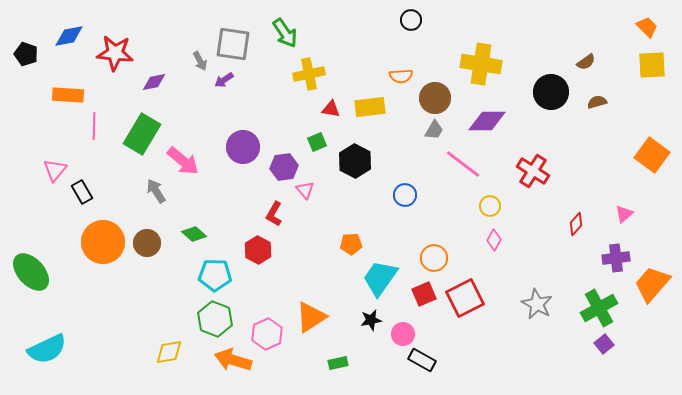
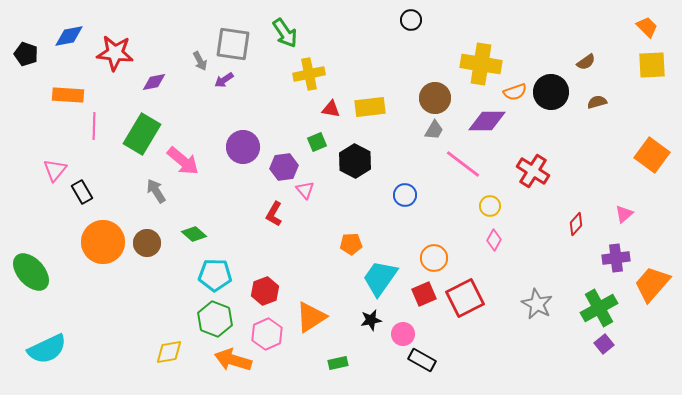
orange semicircle at (401, 76): moved 114 px right, 16 px down; rotated 15 degrees counterclockwise
red hexagon at (258, 250): moved 7 px right, 41 px down; rotated 12 degrees clockwise
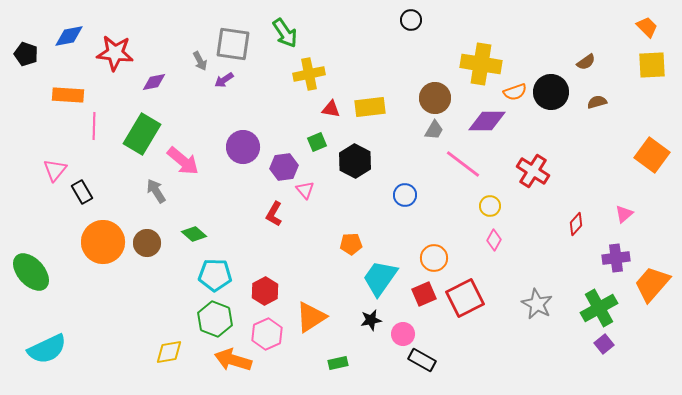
red hexagon at (265, 291): rotated 8 degrees counterclockwise
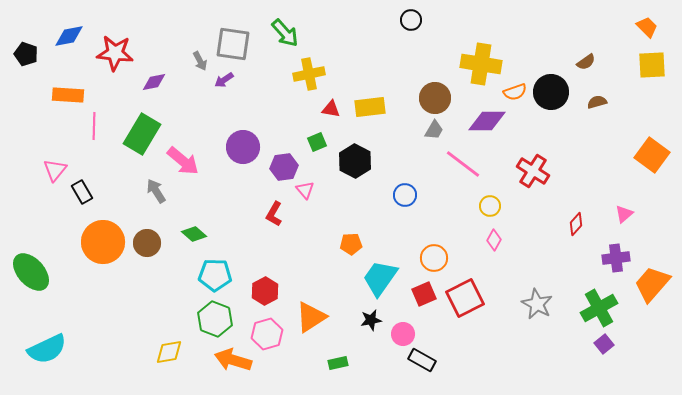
green arrow at (285, 33): rotated 8 degrees counterclockwise
pink hexagon at (267, 334): rotated 8 degrees clockwise
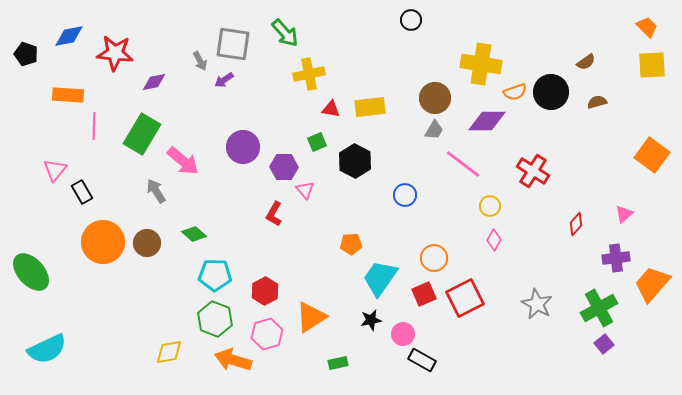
purple hexagon at (284, 167): rotated 8 degrees clockwise
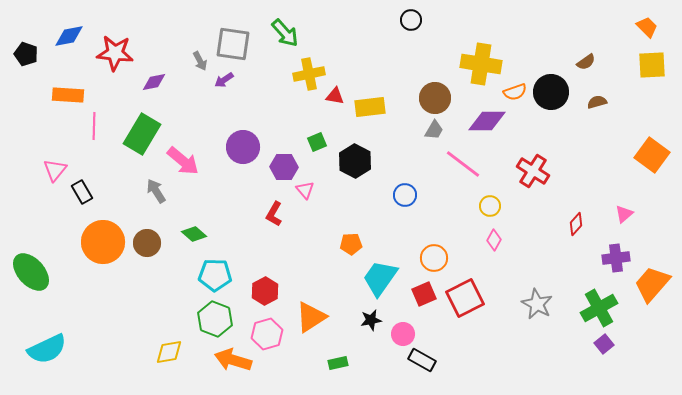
red triangle at (331, 109): moved 4 px right, 13 px up
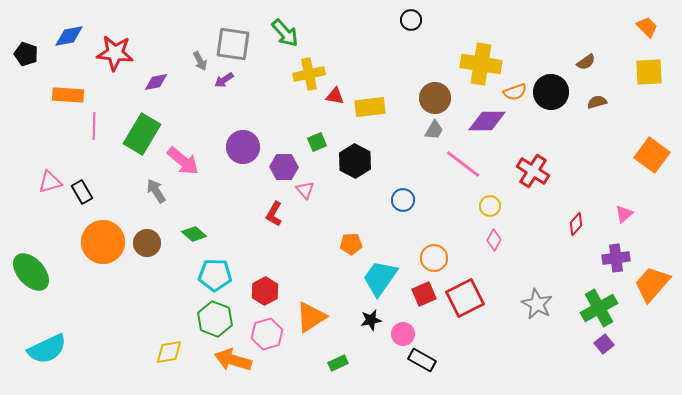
yellow square at (652, 65): moved 3 px left, 7 px down
purple diamond at (154, 82): moved 2 px right
pink triangle at (55, 170): moved 5 px left, 12 px down; rotated 35 degrees clockwise
blue circle at (405, 195): moved 2 px left, 5 px down
green rectangle at (338, 363): rotated 12 degrees counterclockwise
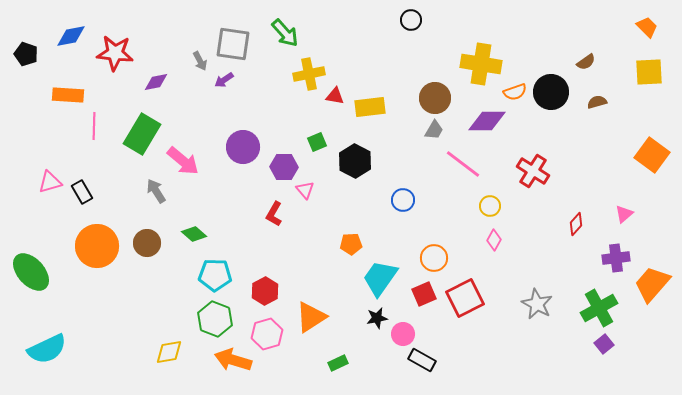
blue diamond at (69, 36): moved 2 px right
orange circle at (103, 242): moved 6 px left, 4 px down
black star at (371, 320): moved 6 px right, 2 px up
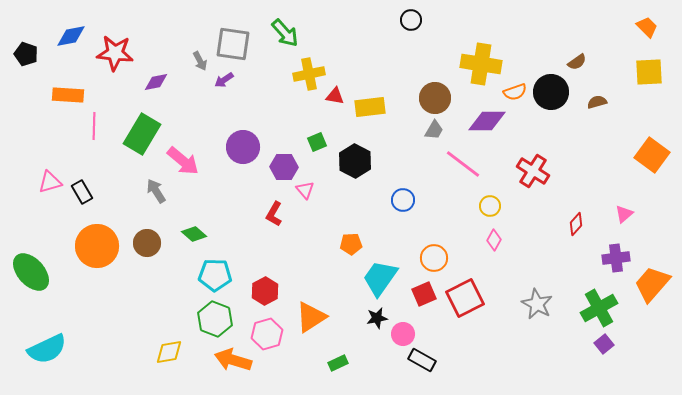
brown semicircle at (586, 62): moved 9 px left
